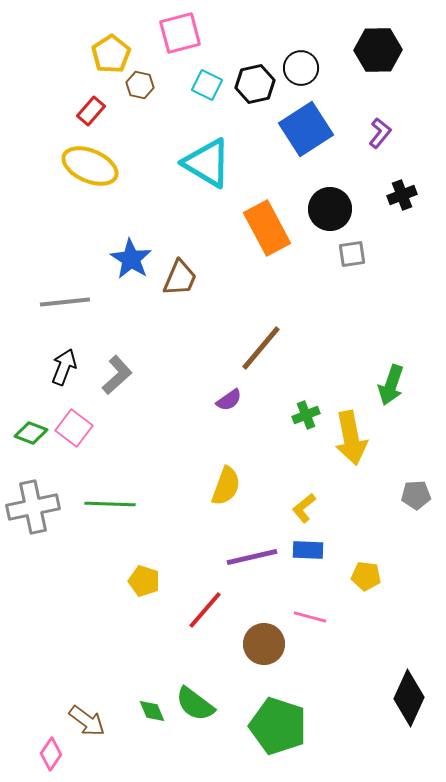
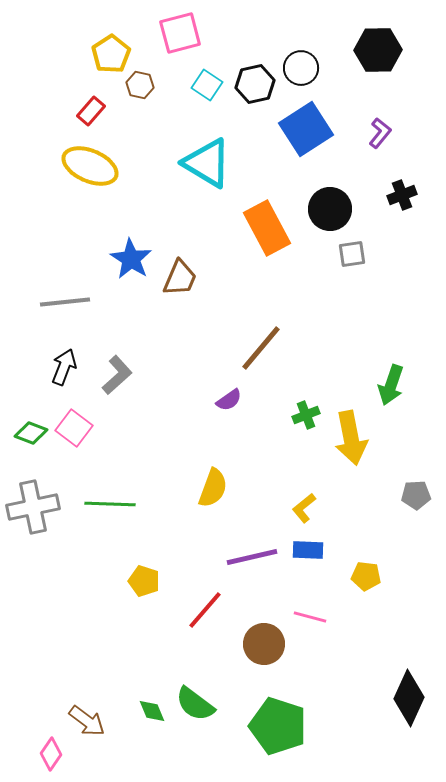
cyan square at (207, 85): rotated 8 degrees clockwise
yellow semicircle at (226, 486): moved 13 px left, 2 px down
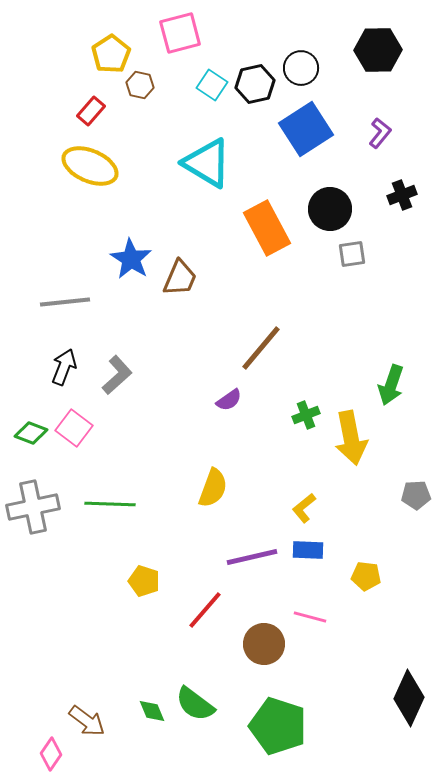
cyan square at (207, 85): moved 5 px right
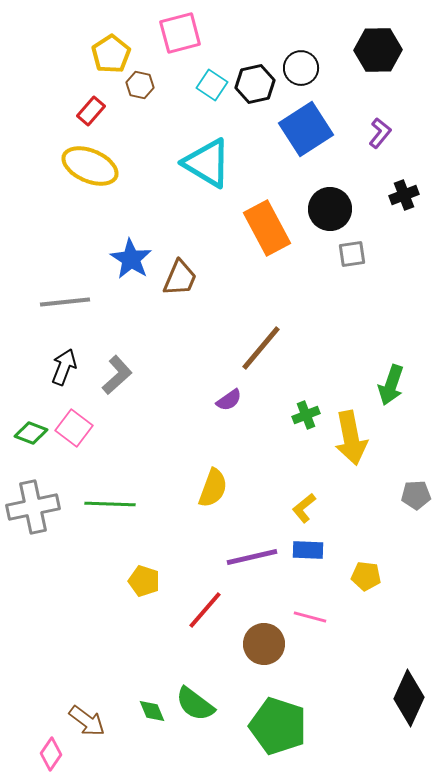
black cross at (402, 195): moved 2 px right
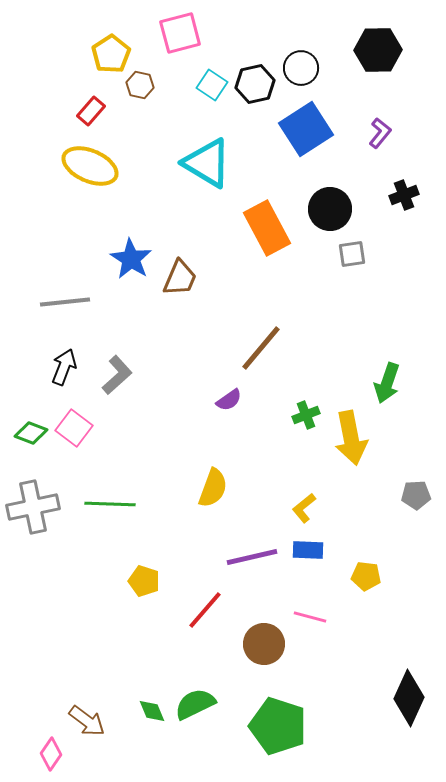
green arrow at (391, 385): moved 4 px left, 2 px up
green semicircle at (195, 704): rotated 117 degrees clockwise
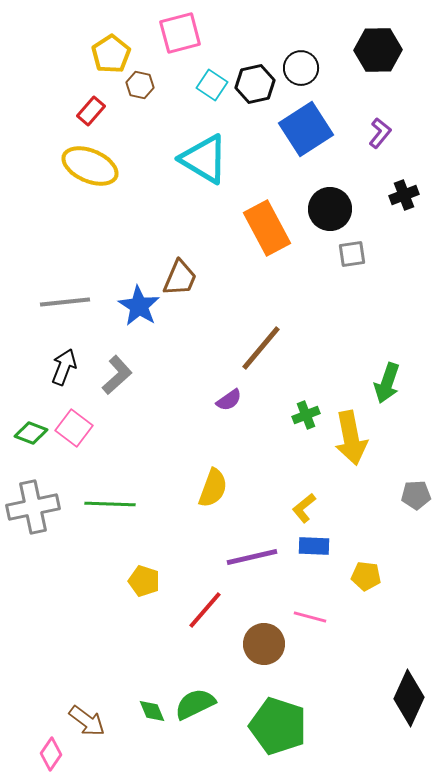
cyan triangle at (207, 163): moved 3 px left, 4 px up
blue star at (131, 259): moved 8 px right, 47 px down
blue rectangle at (308, 550): moved 6 px right, 4 px up
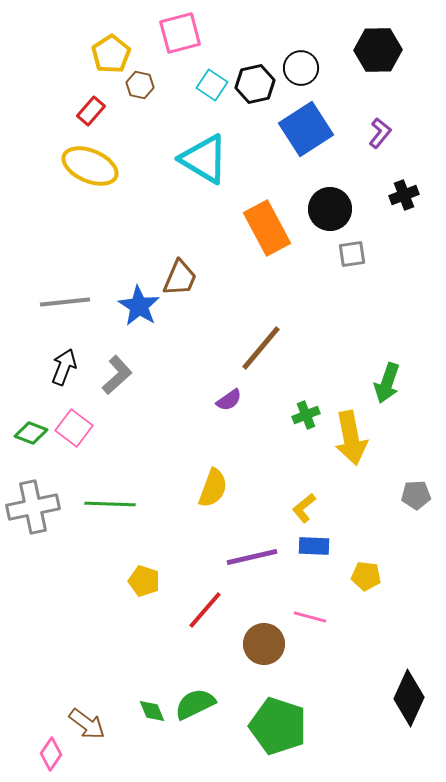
brown arrow at (87, 721): moved 3 px down
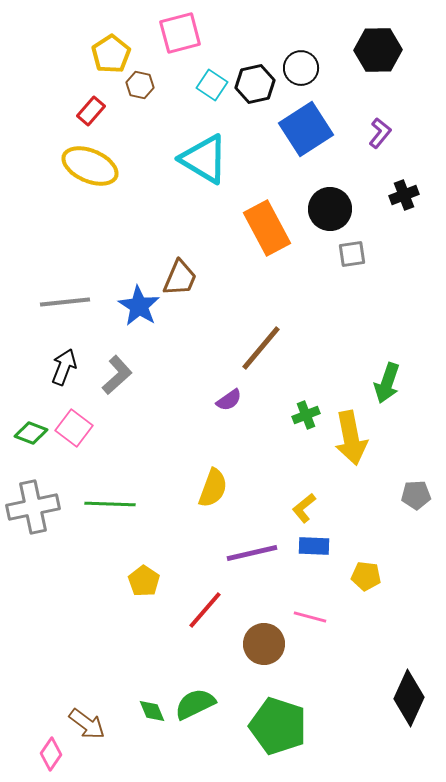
purple line at (252, 557): moved 4 px up
yellow pentagon at (144, 581): rotated 16 degrees clockwise
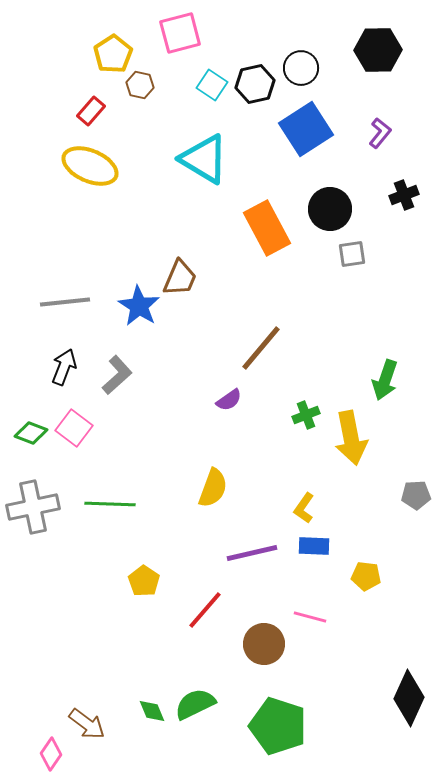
yellow pentagon at (111, 54): moved 2 px right
green arrow at (387, 383): moved 2 px left, 3 px up
yellow L-shape at (304, 508): rotated 16 degrees counterclockwise
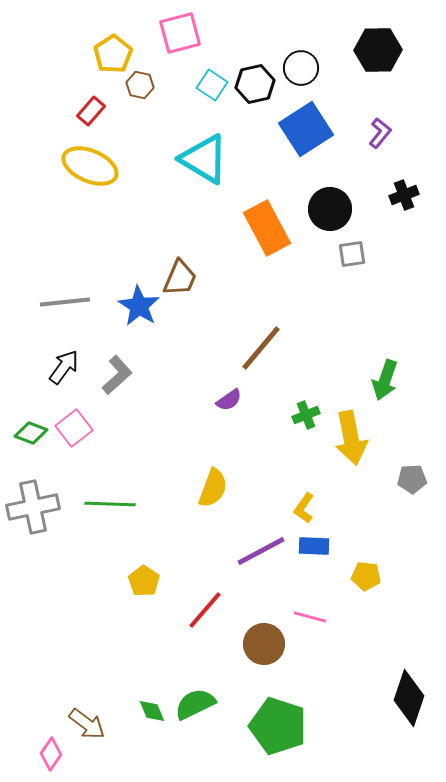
black arrow at (64, 367): rotated 15 degrees clockwise
pink square at (74, 428): rotated 15 degrees clockwise
gray pentagon at (416, 495): moved 4 px left, 16 px up
purple line at (252, 553): moved 9 px right, 2 px up; rotated 15 degrees counterclockwise
black diamond at (409, 698): rotated 6 degrees counterclockwise
